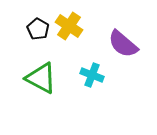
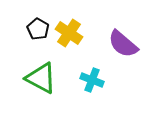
yellow cross: moved 7 px down
cyan cross: moved 5 px down
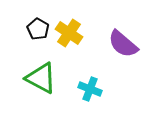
cyan cross: moved 2 px left, 9 px down
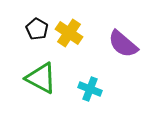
black pentagon: moved 1 px left
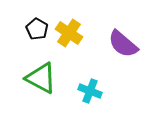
cyan cross: moved 2 px down
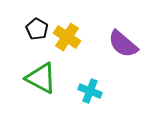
yellow cross: moved 2 px left, 4 px down
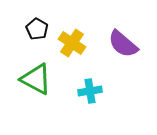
yellow cross: moved 5 px right, 6 px down
green triangle: moved 5 px left, 1 px down
cyan cross: rotated 30 degrees counterclockwise
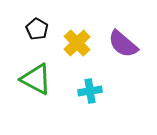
yellow cross: moved 5 px right; rotated 12 degrees clockwise
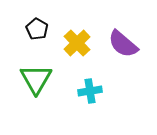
green triangle: rotated 32 degrees clockwise
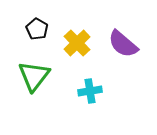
green triangle: moved 2 px left, 3 px up; rotated 8 degrees clockwise
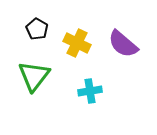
yellow cross: rotated 20 degrees counterclockwise
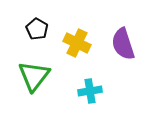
purple semicircle: rotated 32 degrees clockwise
